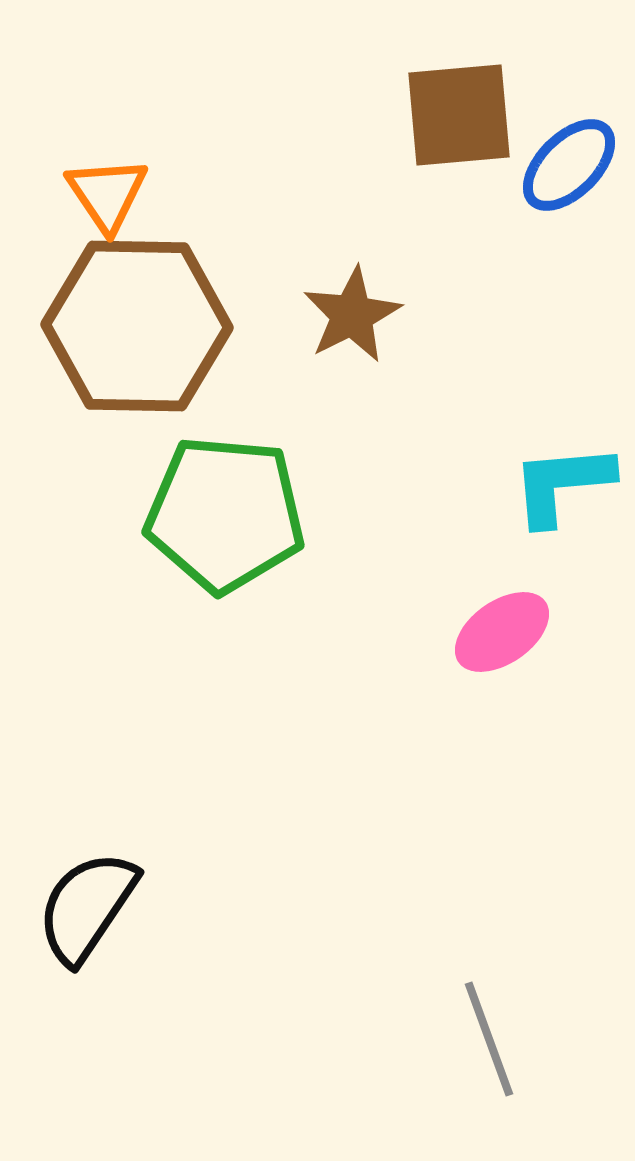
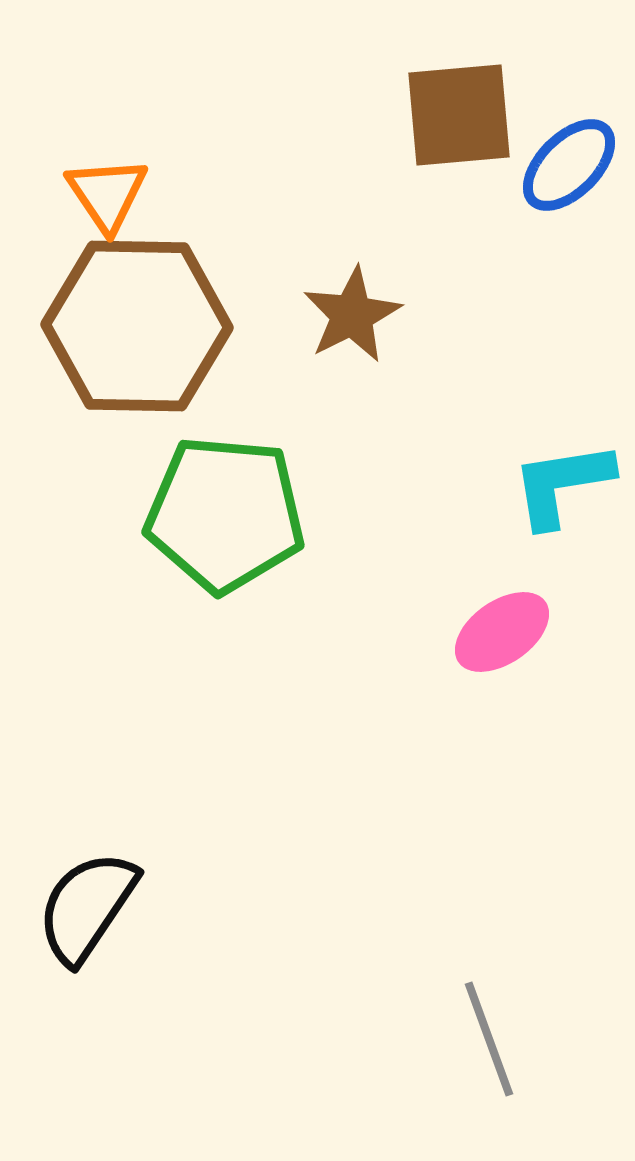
cyan L-shape: rotated 4 degrees counterclockwise
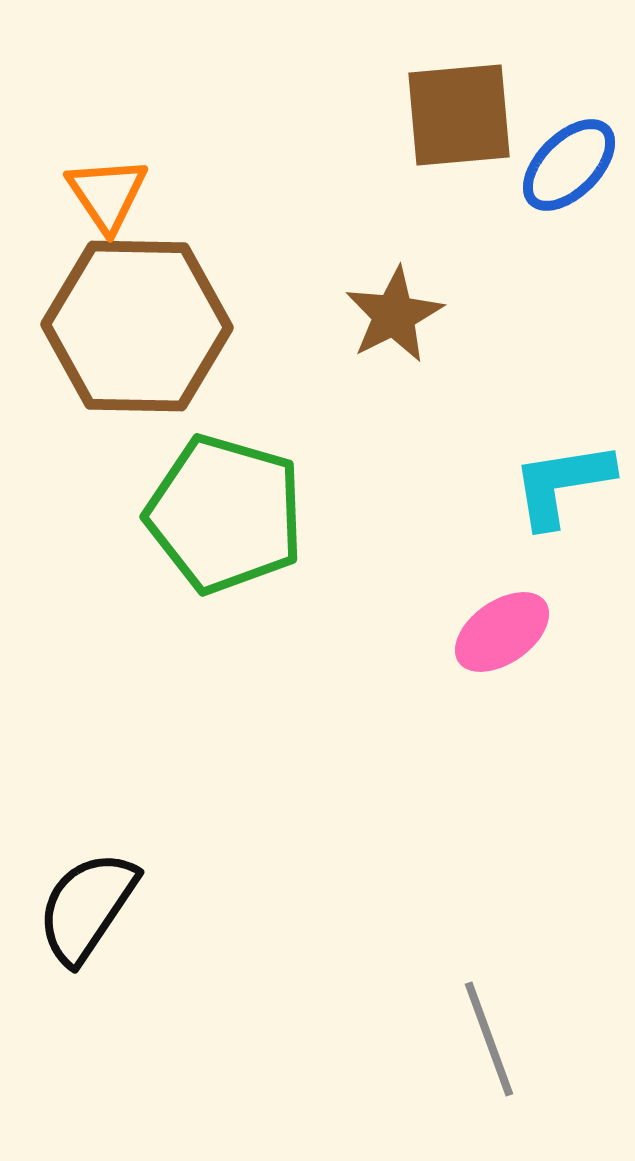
brown star: moved 42 px right
green pentagon: rotated 11 degrees clockwise
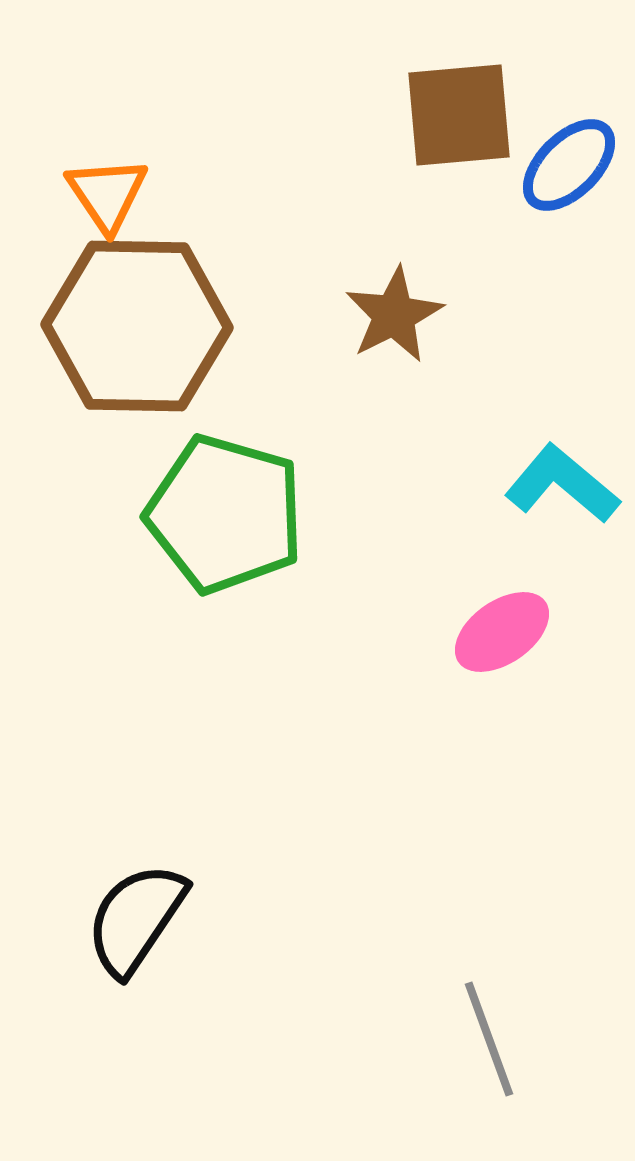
cyan L-shape: rotated 49 degrees clockwise
black semicircle: moved 49 px right, 12 px down
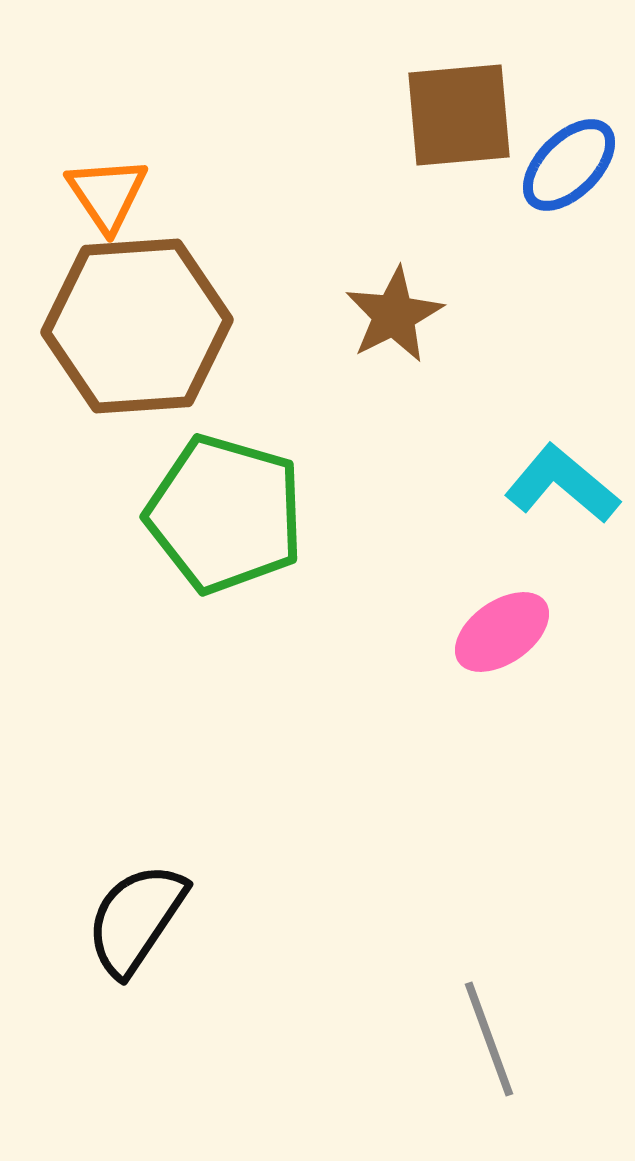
brown hexagon: rotated 5 degrees counterclockwise
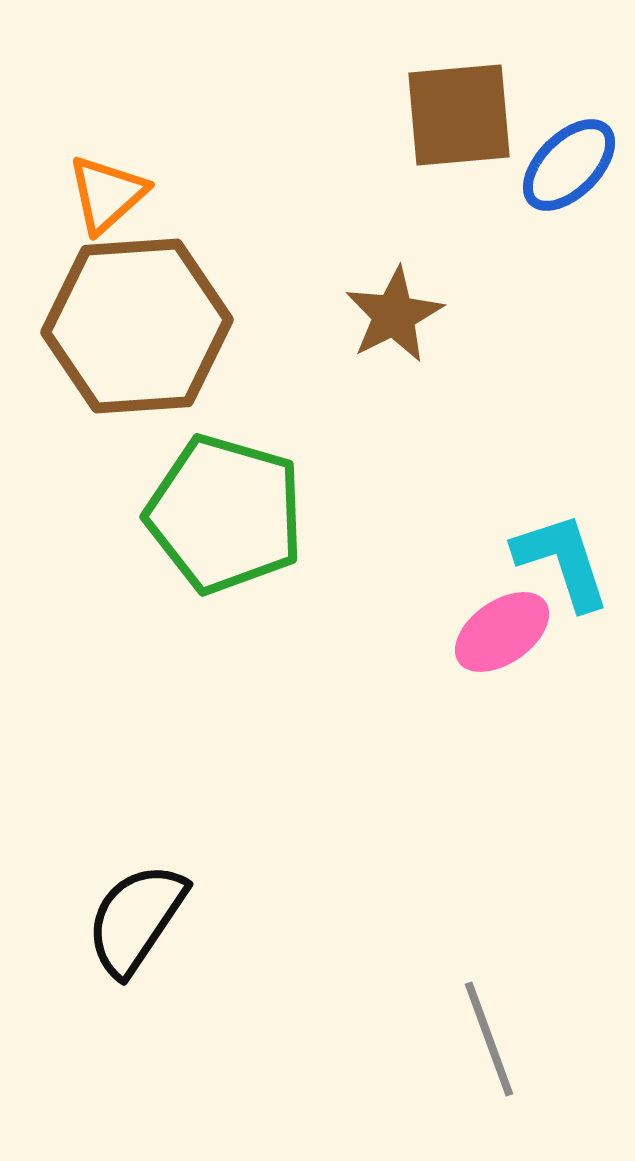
orange triangle: rotated 22 degrees clockwise
cyan L-shape: moved 77 px down; rotated 32 degrees clockwise
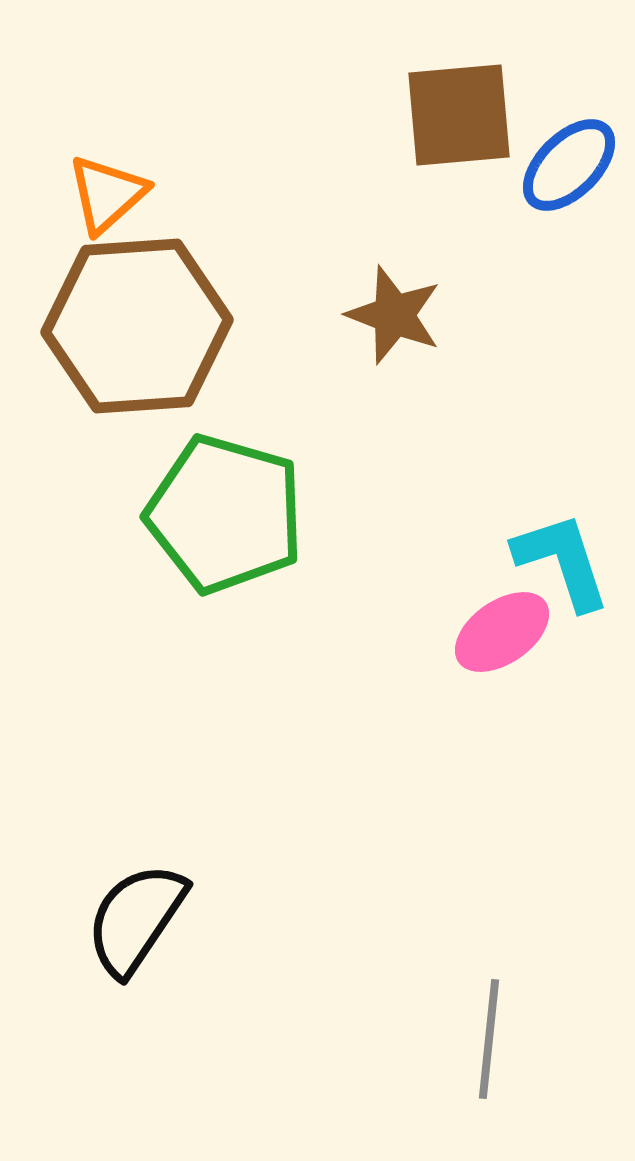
brown star: rotated 24 degrees counterclockwise
gray line: rotated 26 degrees clockwise
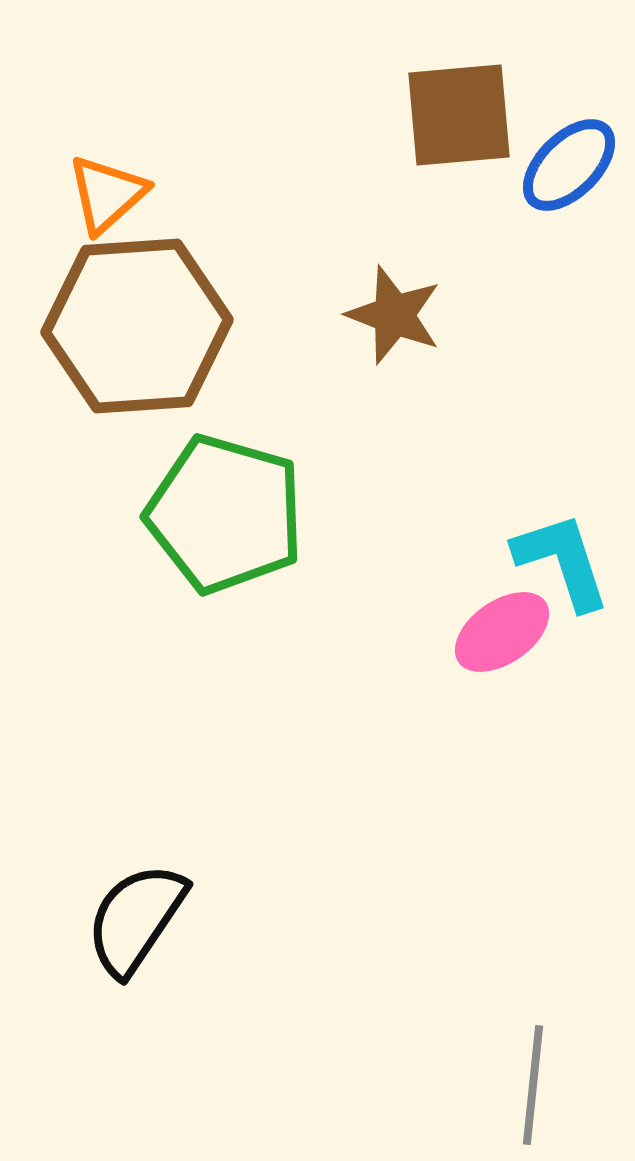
gray line: moved 44 px right, 46 px down
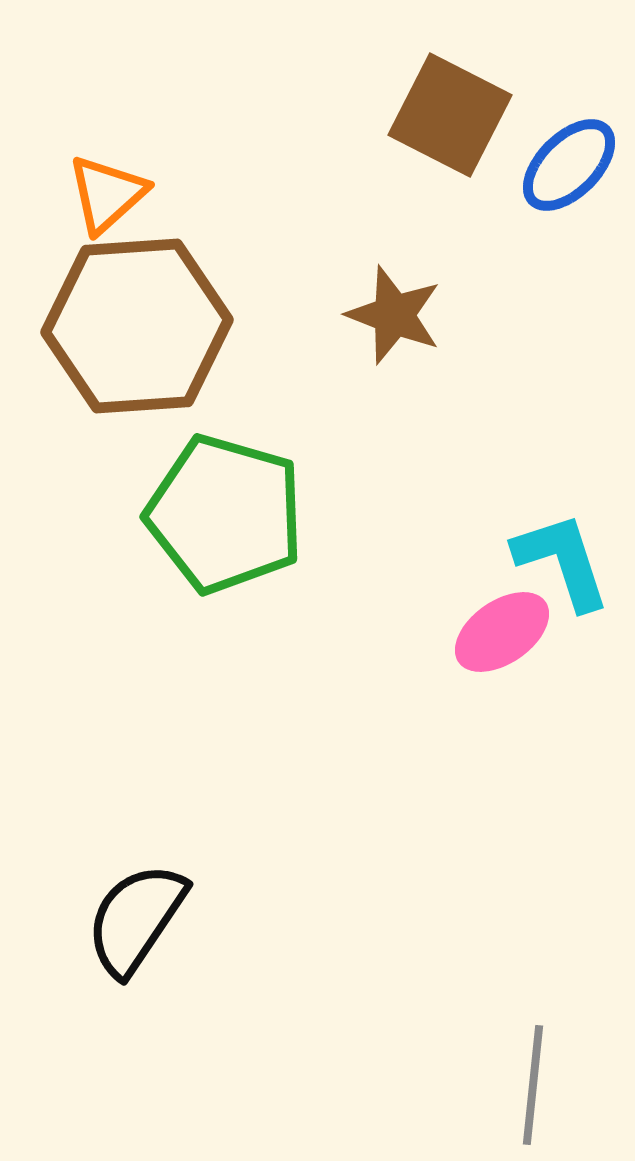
brown square: moved 9 px left; rotated 32 degrees clockwise
